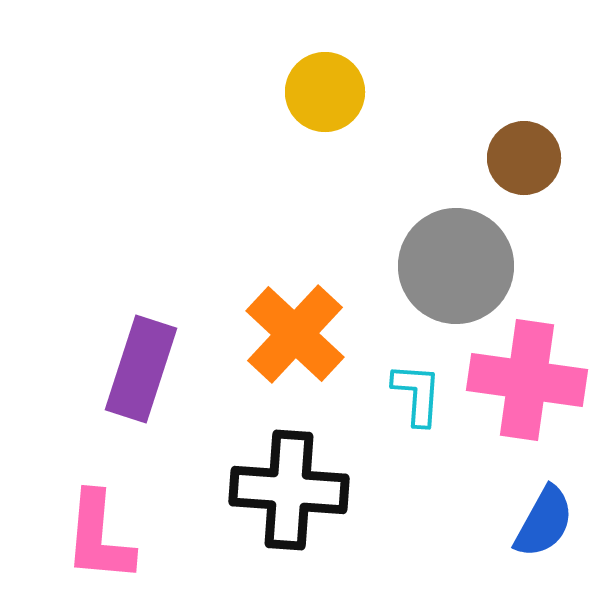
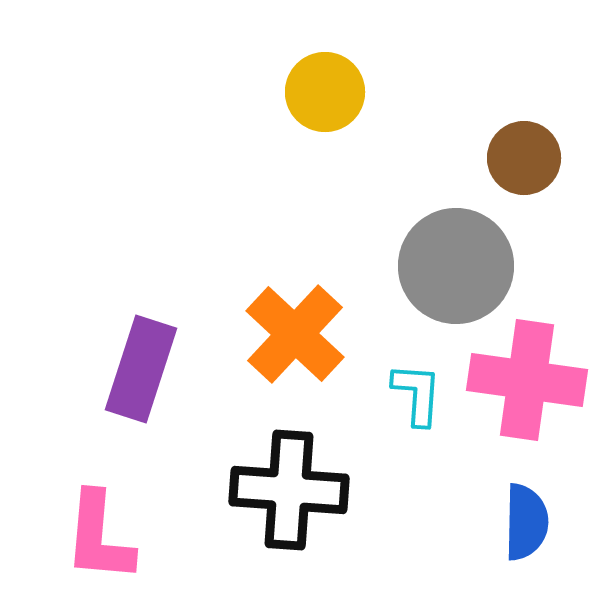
blue semicircle: moved 18 px left; rotated 28 degrees counterclockwise
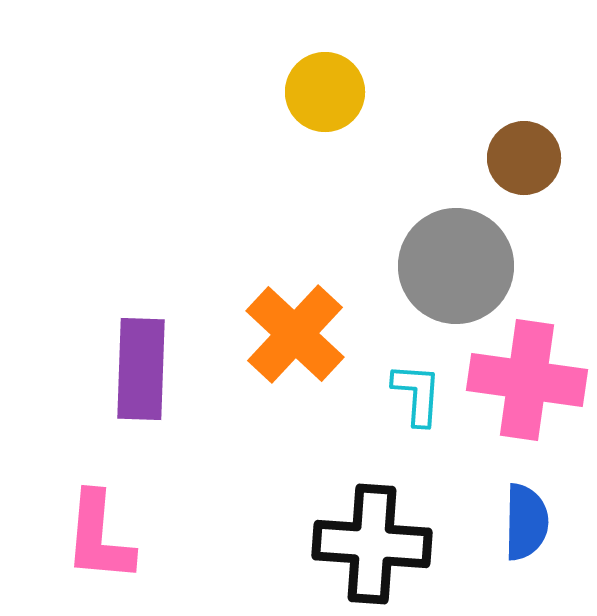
purple rectangle: rotated 16 degrees counterclockwise
black cross: moved 83 px right, 54 px down
